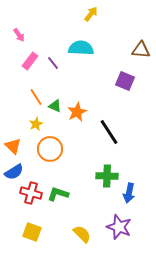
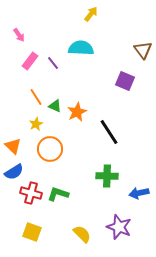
brown triangle: moved 2 px right; rotated 48 degrees clockwise
blue arrow: moved 10 px right; rotated 66 degrees clockwise
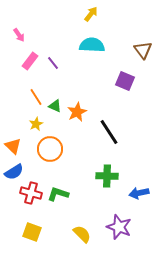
cyan semicircle: moved 11 px right, 3 px up
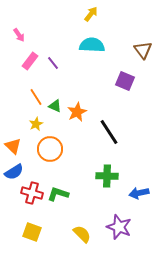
red cross: moved 1 px right
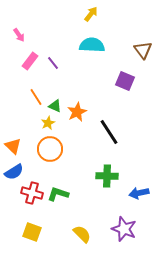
yellow star: moved 12 px right, 1 px up
purple star: moved 5 px right, 2 px down
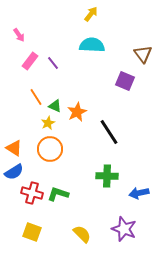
brown triangle: moved 4 px down
orange triangle: moved 1 px right, 2 px down; rotated 12 degrees counterclockwise
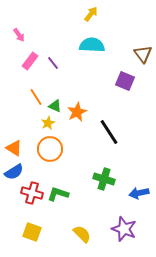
green cross: moved 3 px left, 3 px down; rotated 15 degrees clockwise
